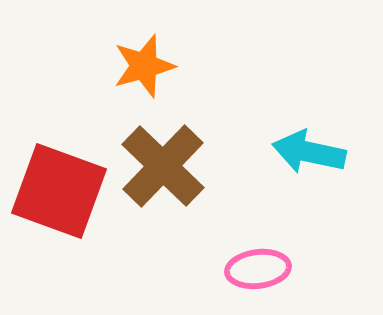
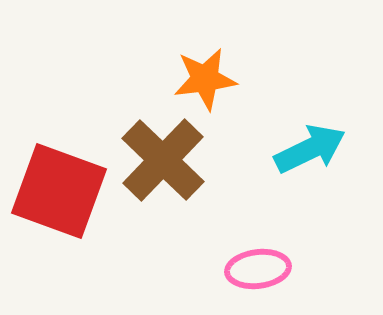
orange star: moved 61 px right, 13 px down; rotated 8 degrees clockwise
cyan arrow: moved 1 px right, 3 px up; rotated 142 degrees clockwise
brown cross: moved 6 px up
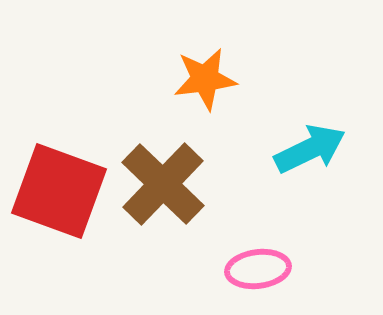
brown cross: moved 24 px down
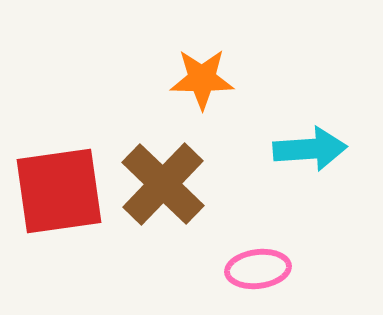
orange star: moved 3 px left; rotated 8 degrees clockwise
cyan arrow: rotated 22 degrees clockwise
red square: rotated 28 degrees counterclockwise
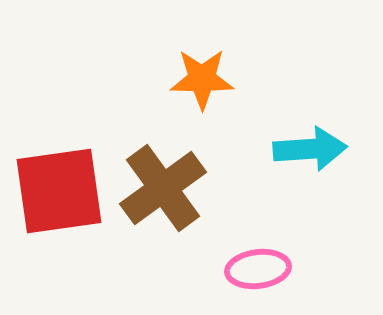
brown cross: moved 4 px down; rotated 10 degrees clockwise
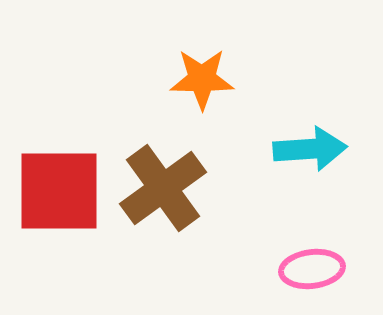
red square: rotated 8 degrees clockwise
pink ellipse: moved 54 px right
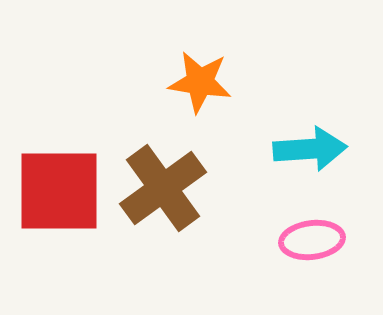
orange star: moved 2 px left, 3 px down; rotated 8 degrees clockwise
pink ellipse: moved 29 px up
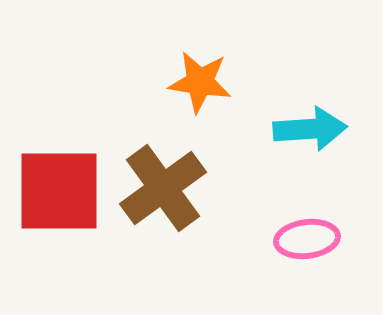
cyan arrow: moved 20 px up
pink ellipse: moved 5 px left, 1 px up
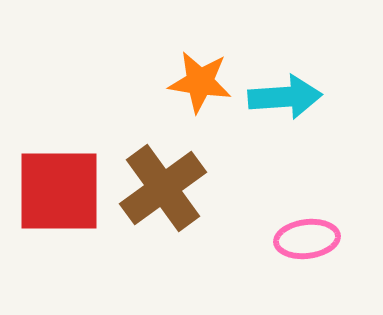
cyan arrow: moved 25 px left, 32 px up
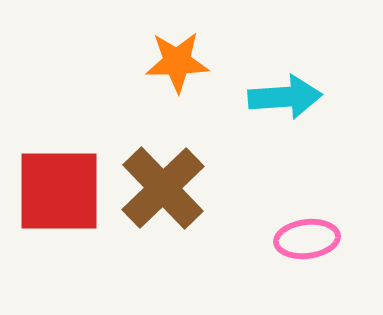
orange star: moved 23 px left, 20 px up; rotated 10 degrees counterclockwise
brown cross: rotated 8 degrees counterclockwise
